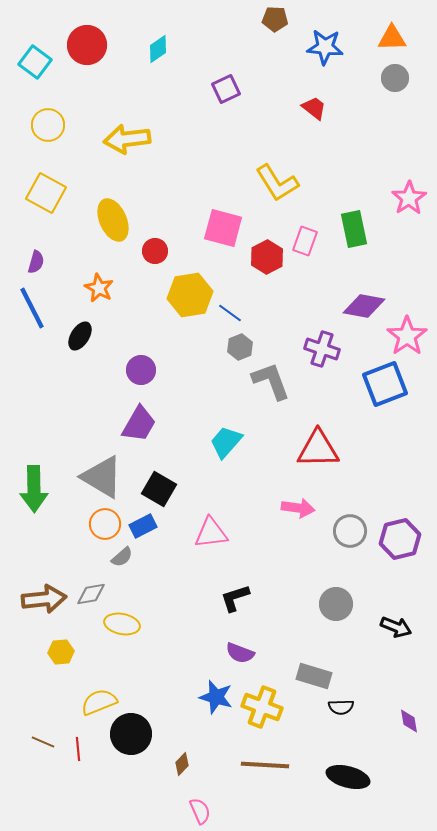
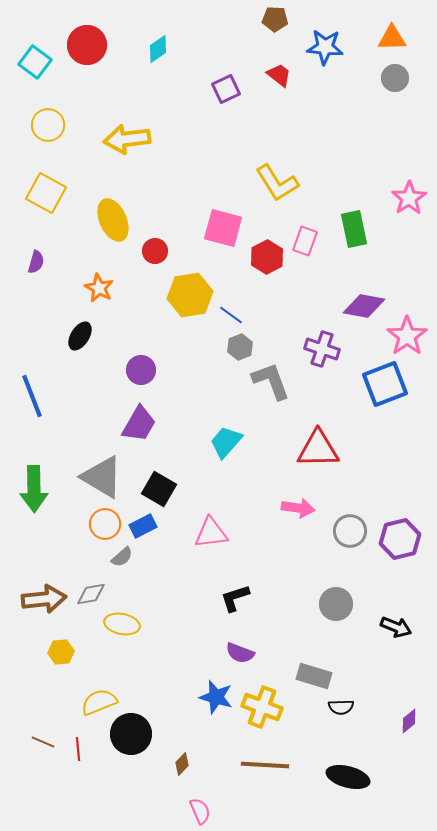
red trapezoid at (314, 108): moved 35 px left, 33 px up
blue line at (32, 308): moved 88 px down; rotated 6 degrees clockwise
blue line at (230, 313): moved 1 px right, 2 px down
purple diamond at (409, 721): rotated 60 degrees clockwise
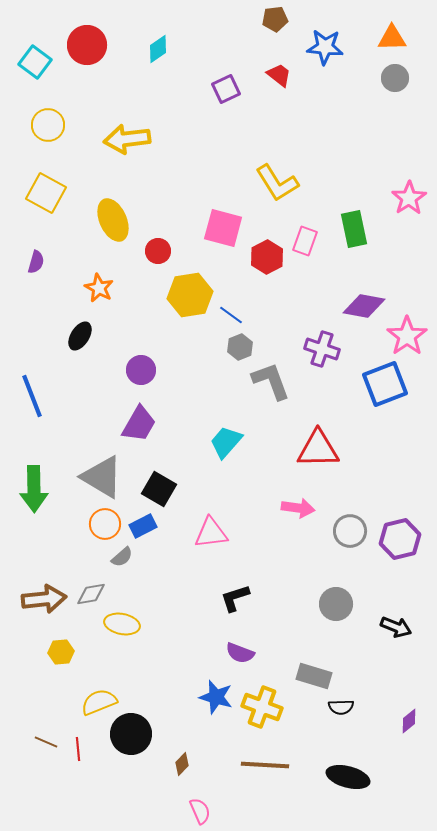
brown pentagon at (275, 19): rotated 10 degrees counterclockwise
red circle at (155, 251): moved 3 px right
brown line at (43, 742): moved 3 px right
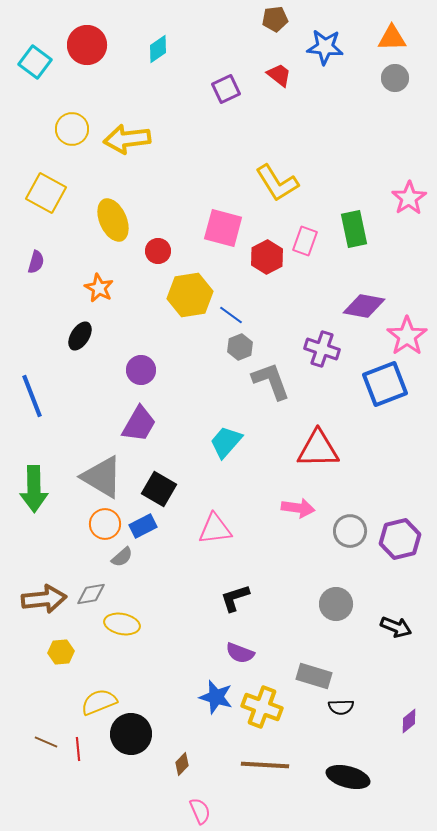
yellow circle at (48, 125): moved 24 px right, 4 px down
pink triangle at (211, 533): moved 4 px right, 4 px up
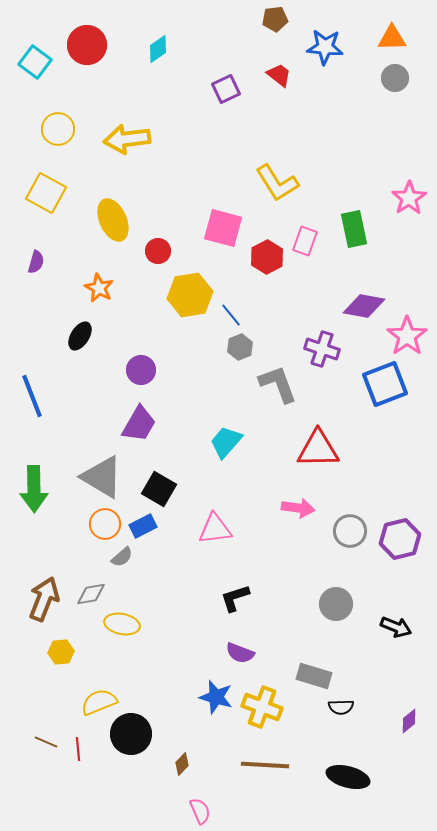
yellow circle at (72, 129): moved 14 px left
blue line at (231, 315): rotated 15 degrees clockwise
gray L-shape at (271, 381): moved 7 px right, 3 px down
brown arrow at (44, 599): rotated 63 degrees counterclockwise
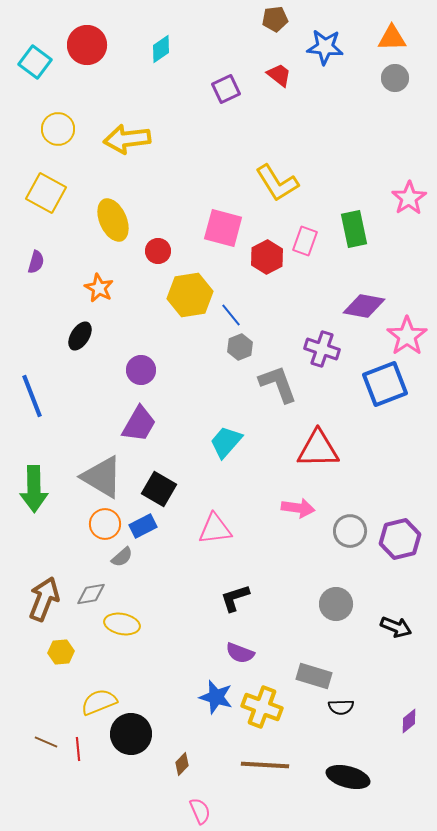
cyan diamond at (158, 49): moved 3 px right
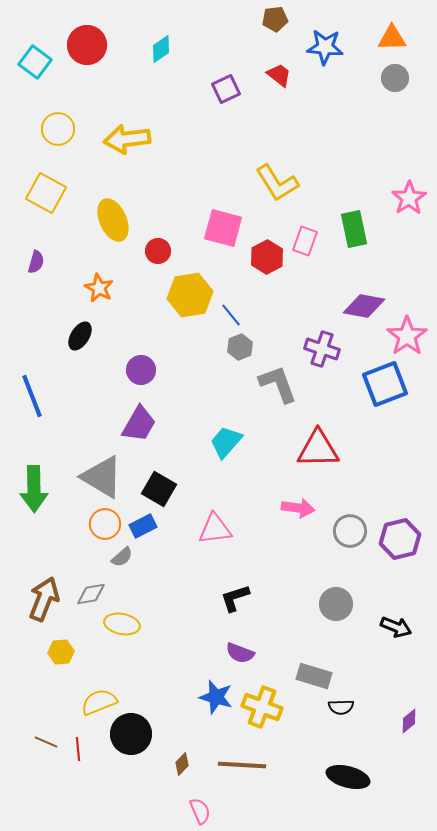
brown line at (265, 765): moved 23 px left
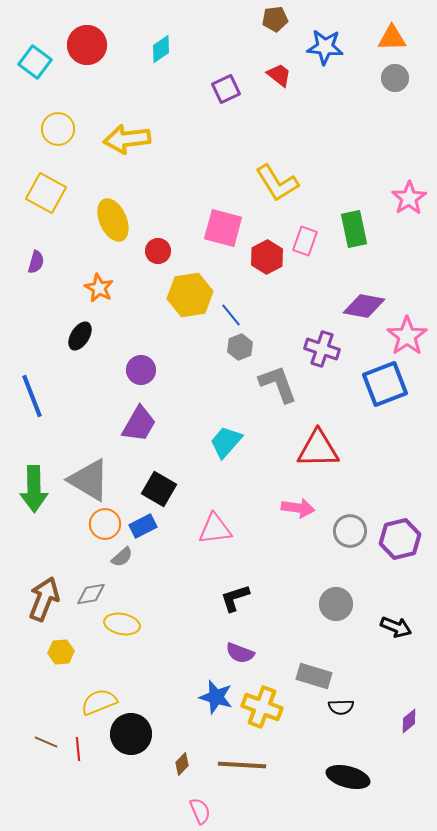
gray triangle at (102, 477): moved 13 px left, 3 px down
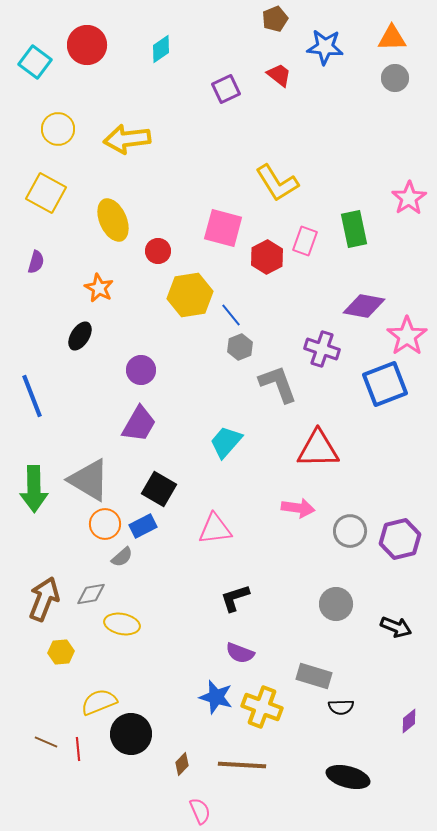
brown pentagon at (275, 19): rotated 15 degrees counterclockwise
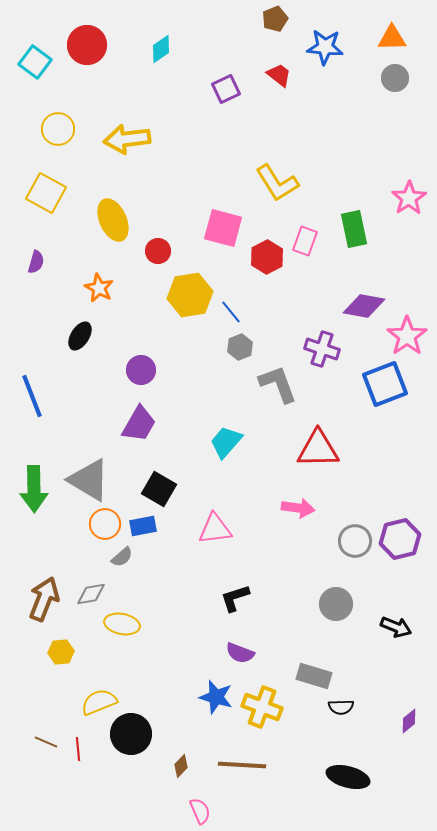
blue line at (231, 315): moved 3 px up
blue rectangle at (143, 526): rotated 16 degrees clockwise
gray circle at (350, 531): moved 5 px right, 10 px down
brown diamond at (182, 764): moved 1 px left, 2 px down
